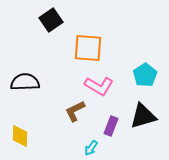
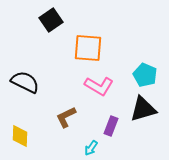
cyan pentagon: rotated 15 degrees counterclockwise
black semicircle: rotated 28 degrees clockwise
brown L-shape: moved 9 px left, 6 px down
black triangle: moved 7 px up
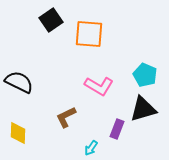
orange square: moved 1 px right, 14 px up
black semicircle: moved 6 px left
purple rectangle: moved 6 px right, 3 px down
yellow diamond: moved 2 px left, 3 px up
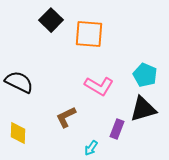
black square: rotated 10 degrees counterclockwise
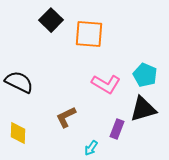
pink L-shape: moved 7 px right, 2 px up
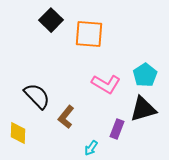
cyan pentagon: rotated 15 degrees clockwise
black semicircle: moved 18 px right, 14 px down; rotated 20 degrees clockwise
brown L-shape: rotated 25 degrees counterclockwise
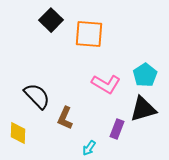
brown L-shape: moved 1 px left, 1 px down; rotated 15 degrees counterclockwise
cyan arrow: moved 2 px left
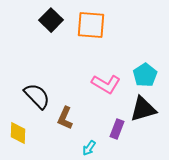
orange square: moved 2 px right, 9 px up
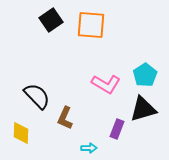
black square: rotated 10 degrees clockwise
yellow diamond: moved 3 px right
cyan arrow: rotated 126 degrees counterclockwise
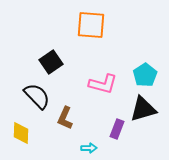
black square: moved 42 px down
pink L-shape: moved 3 px left; rotated 16 degrees counterclockwise
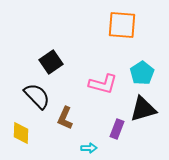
orange square: moved 31 px right
cyan pentagon: moved 3 px left, 2 px up
